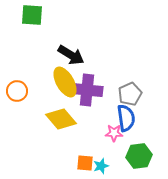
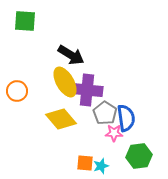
green square: moved 7 px left, 6 px down
gray pentagon: moved 25 px left, 19 px down; rotated 15 degrees counterclockwise
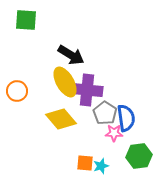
green square: moved 1 px right, 1 px up
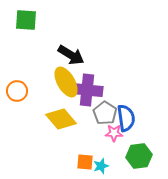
yellow ellipse: moved 1 px right
orange square: moved 1 px up
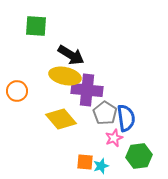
green square: moved 10 px right, 6 px down
yellow ellipse: moved 1 px left, 6 px up; rotated 48 degrees counterclockwise
pink star: moved 5 px down; rotated 24 degrees counterclockwise
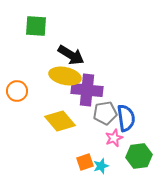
gray pentagon: rotated 30 degrees clockwise
yellow diamond: moved 1 px left, 2 px down
orange square: rotated 24 degrees counterclockwise
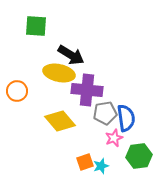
yellow ellipse: moved 6 px left, 3 px up
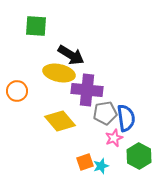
green hexagon: rotated 25 degrees counterclockwise
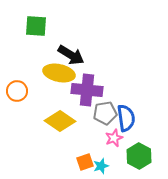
yellow diamond: rotated 16 degrees counterclockwise
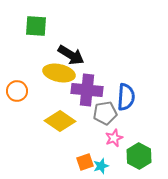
blue semicircle: moved 21 px up; rotated 12 degrees clockwise
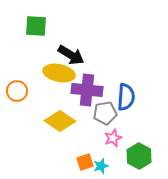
pink star: moved 1 px left
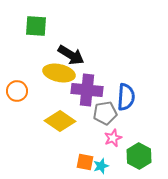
orange square: rotated 30 degrees clockwise
